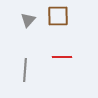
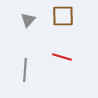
brown square: moved 5 px right
red line: rotated 18 degrees clockwise
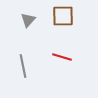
gray line: moved 2 px left, 4 px up; rotated 15 degrees counterclockwise
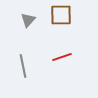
brown square: moved 2 px left, 1 px up
red line: rotated 36 degrees counterclockwise
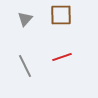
gray triangle: moved 3 px left, 1 px up
gray line: moved 2 px right; rotated 15 degrees counterclockwise
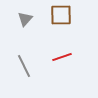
gray line: moved 1 px left
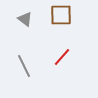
gray triangle: rotated 35 degrees counterclockwise
red line: rotated 30 degrees counterclockwise
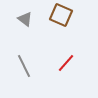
brown square: rotated 25 degrees clockwise
red line: moved 4 px right, 6 px down
